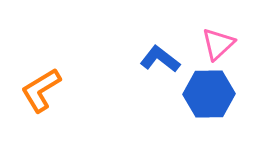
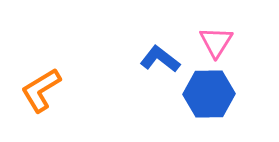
pink triangle: moved 2 px left, 2 px up; rotated 15 degrees counterclockwise
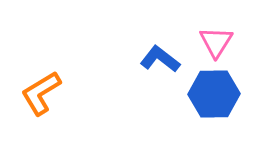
orange L-shape: moved 3 px down
blue hexagon: moved 5 px right
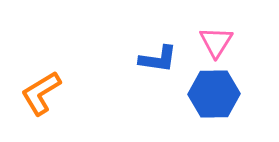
blue L-shape: moved 2 px left; rotated 150 degrees clockwise
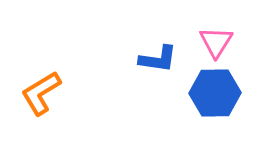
blue hexagon: moved 1 px right, 1 px up
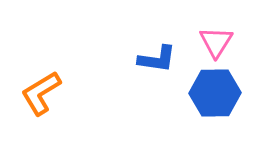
blue L-shape: moved 1 px left
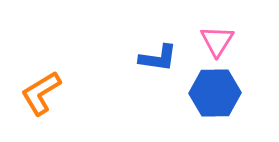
pink triangle: moved 1 px right, 1 px up
blue L-shape: moved 1 px right, 1 px up
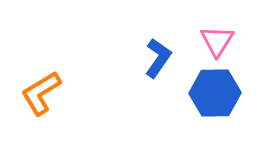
blue L-shape: rotated 63 degrees counterclockwise
